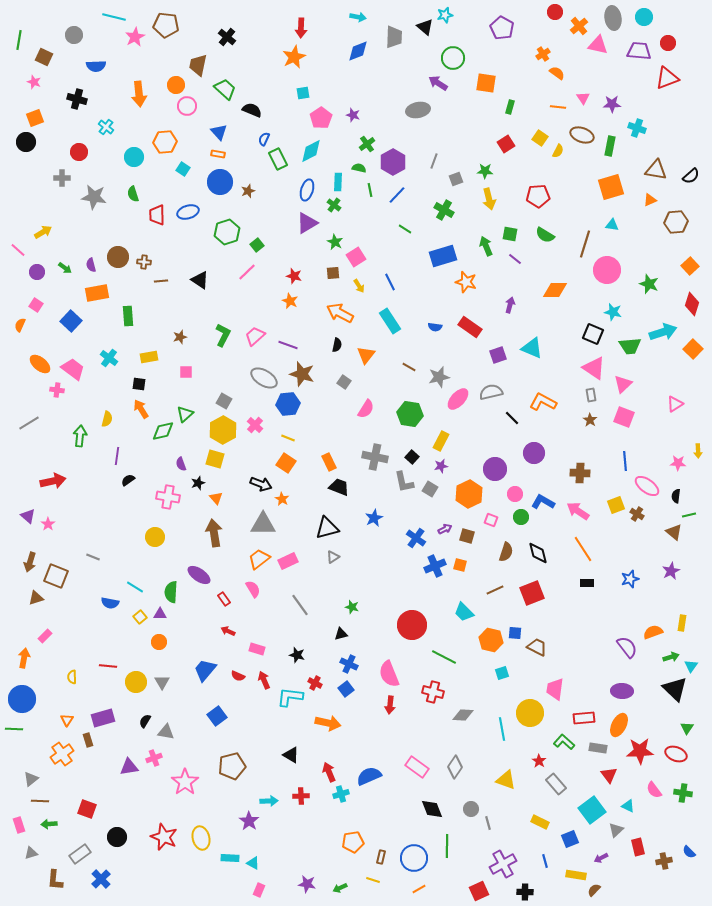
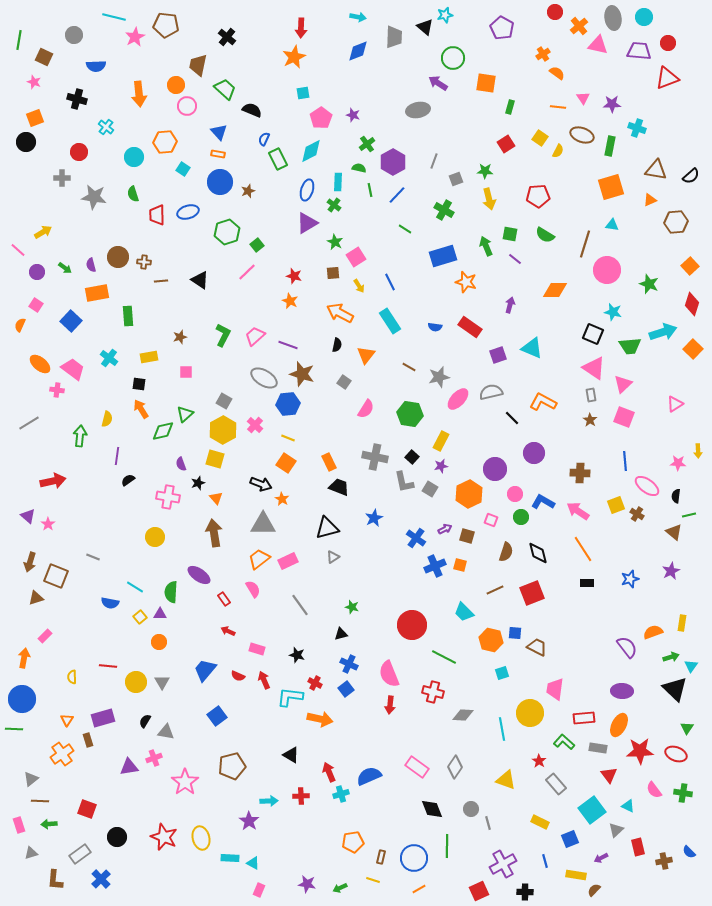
orange arrow at (328, 723): moved 8 px left, 4 px up
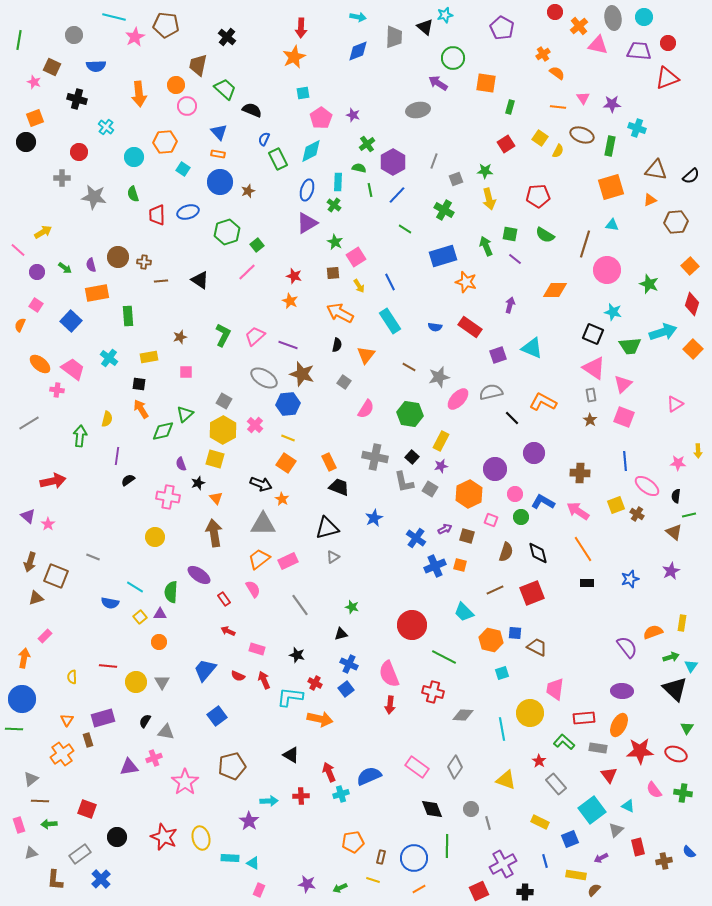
brown square at (44, 57): moved 8 px right, 10 px down
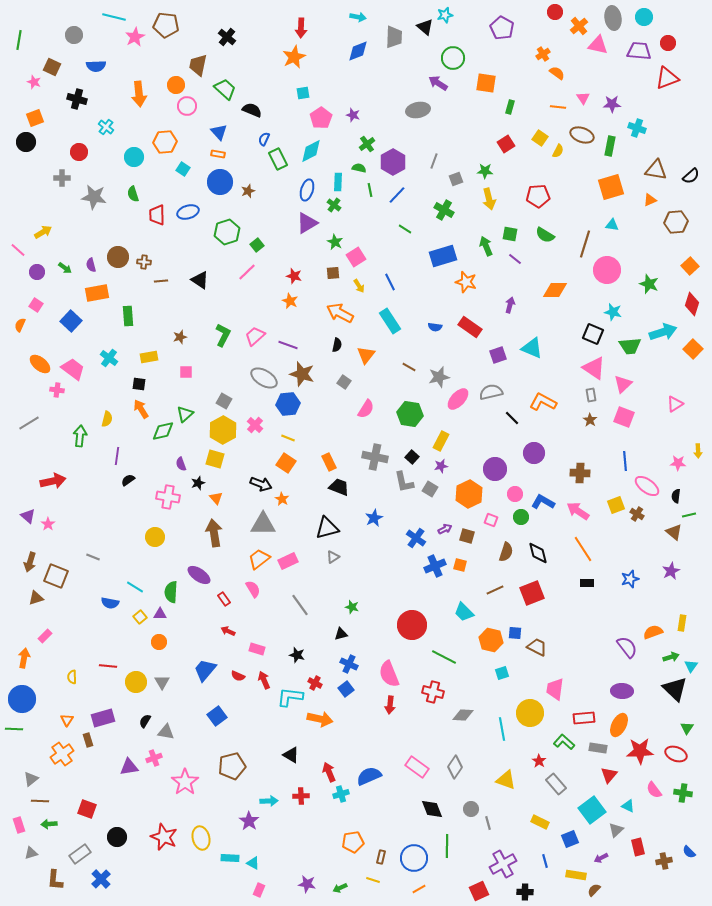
red triangle at (609, 775): rotated 18 degrees clockwise
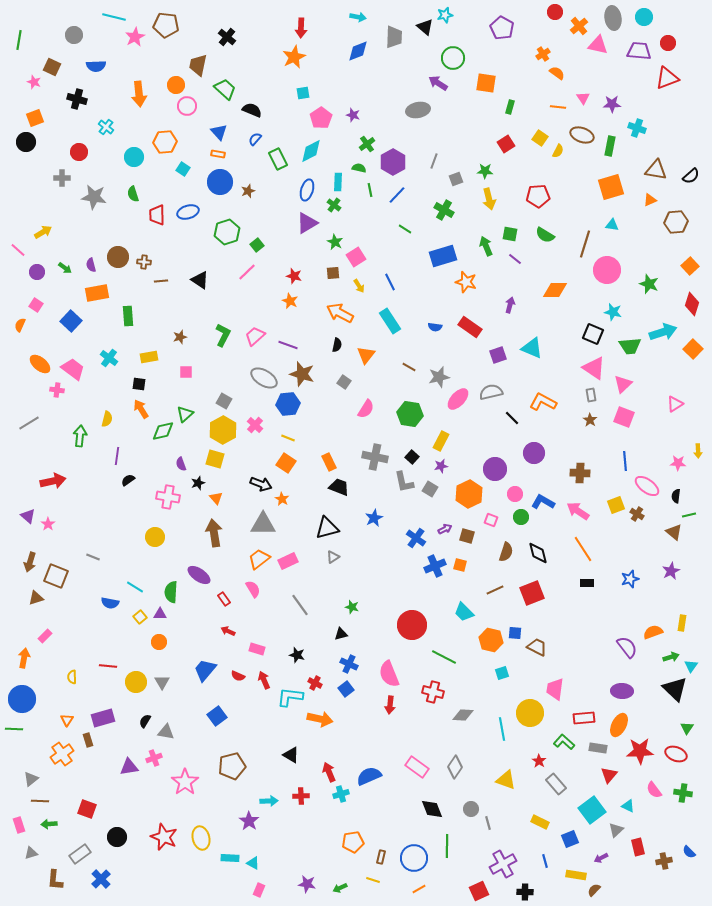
blue semicircle at (264, 139): moved 9 px left; rotated 16 degrees clockwise
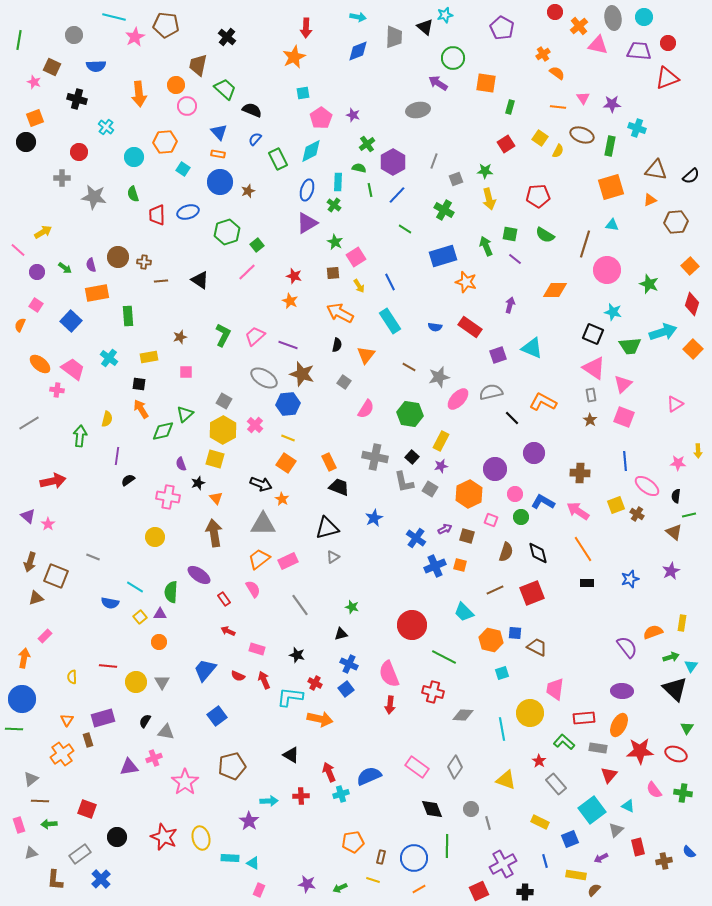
red arrow at (301, 28): moved 5 px right
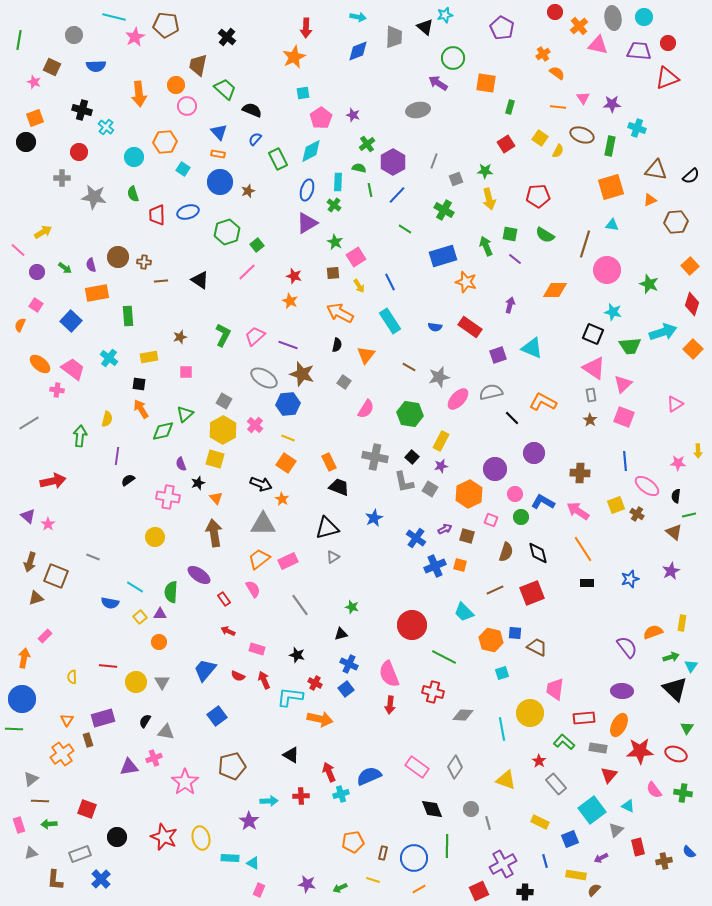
black cross at (77, 99): moved 5 px right, 11 px down
gray rectangle at (80, 854): rotated 15 degrees clockwise
brown rectangle at (381, 857): moved 2 px right, 4 px up
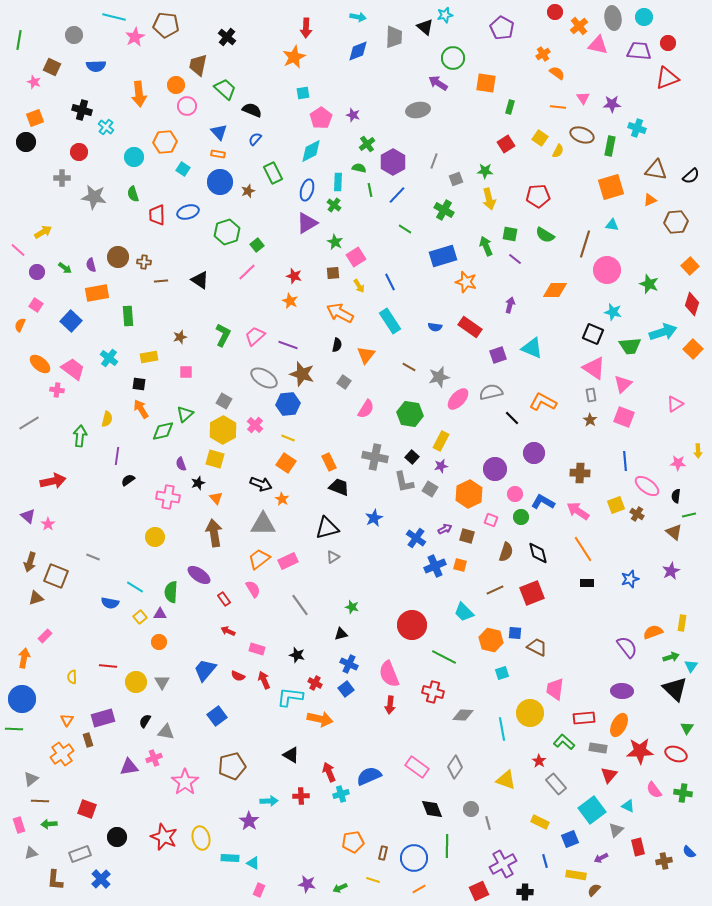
green rectangle at (278, 159): moved 5 px left, 14 px down
